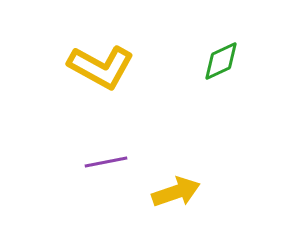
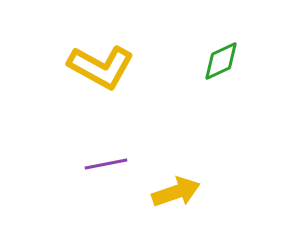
purple line: moved 2 px down
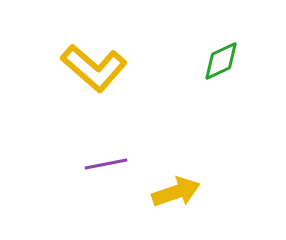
yellow L-shape: moved 7 px left, 1 px down; rotated 12 degrees clockwise
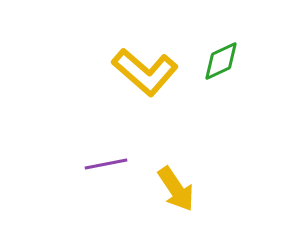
yellow L-shape: moved 51 px right, 4 px down
yellow arrow: moved 3 px up; rotated 75 degrees clockwise
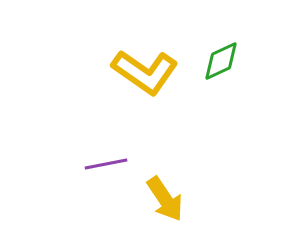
yellow L-shape: rotated 6 degrees counterclockwise
yellow arrow: moved 11 px left, 10 px down
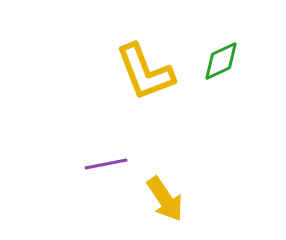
yellow L-shape: rotated 34 degrees clockwise
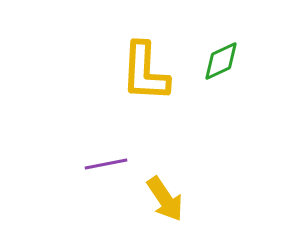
yellow L-shape: rotated 24 degrees clockwise
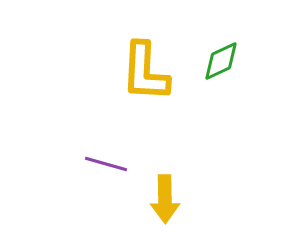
purple line: rotated 27 degrees clockwise
yellow arrow: rotated 33 degrees clockwise
